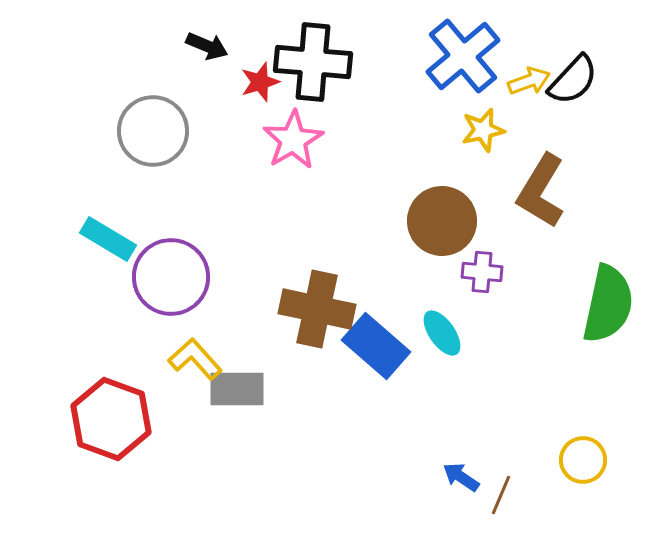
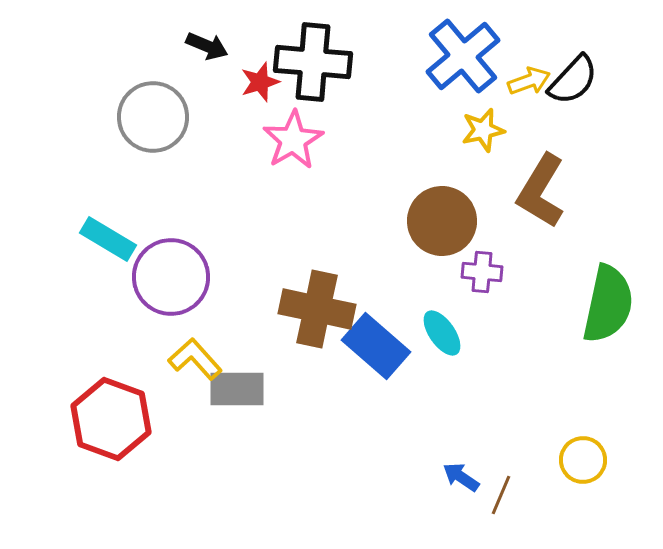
gray circle: moved 14 px up
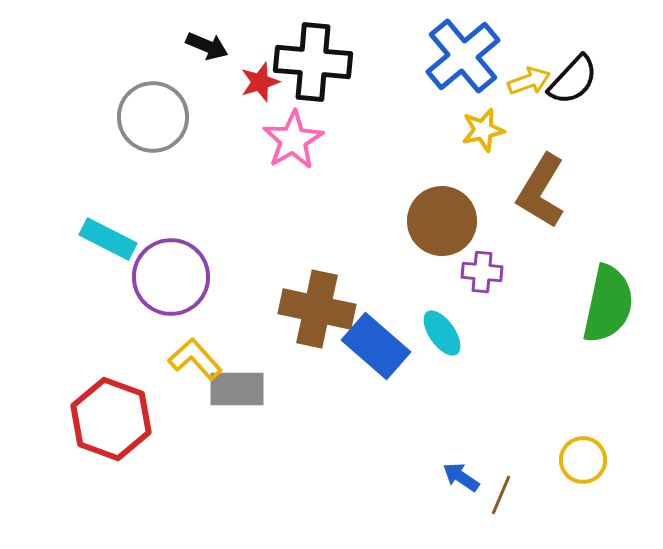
cyan rectangle: rotated 4 degrees counterclockwise
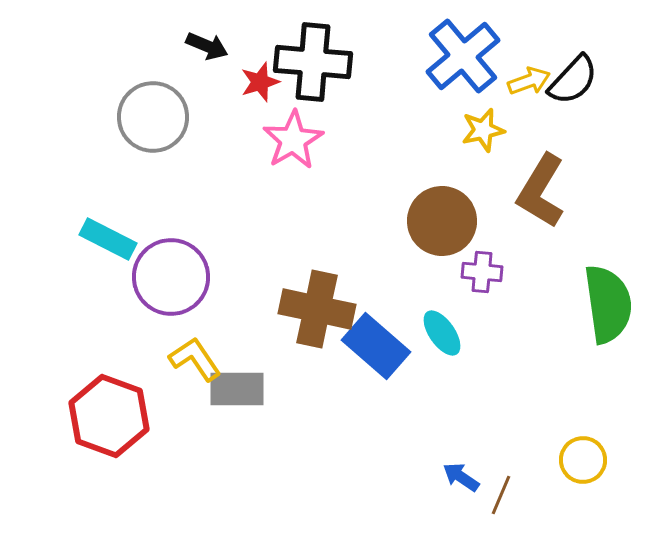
green semicircle: rotated 20 degrees counterclockwise
yellow L-shape: rotated 8 degrees clockwise
red hexagon: moved 2 px left, 3 px up
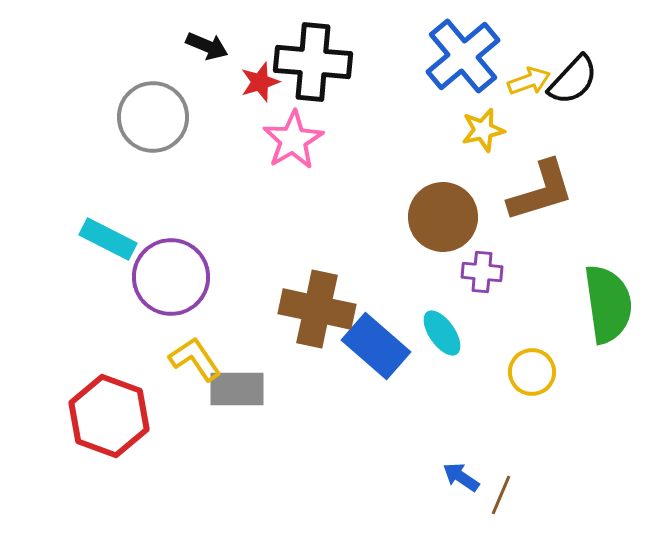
brown L-shape: rotated 138 degrees counterclockwise
brown circle: moved 1 px right, 4 px up
yellow circle: moved 51 px left, 88 px up
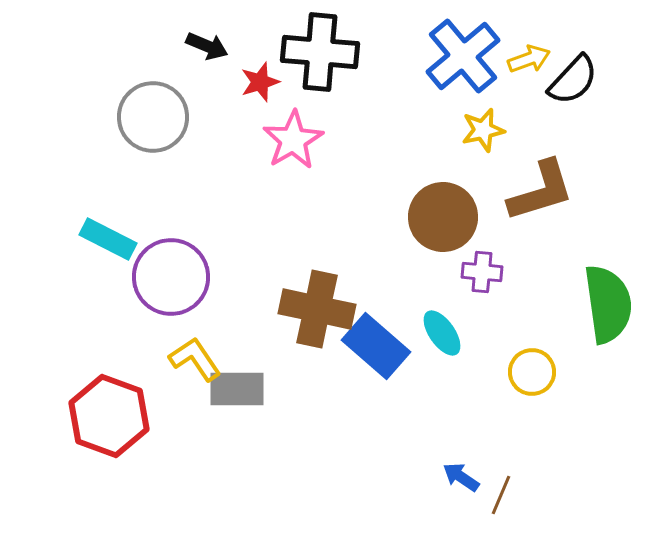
black cross: moved 7 px right, 10 px up
yellow arrow: moved 22 px up
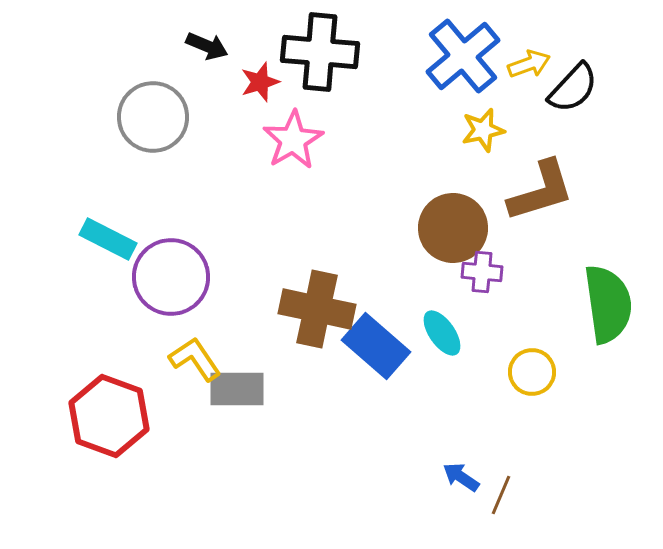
yellow arrow: moved 5 px down
black semicircle: moved 8 px down
brown circle: moved 10 px right, 11 px down
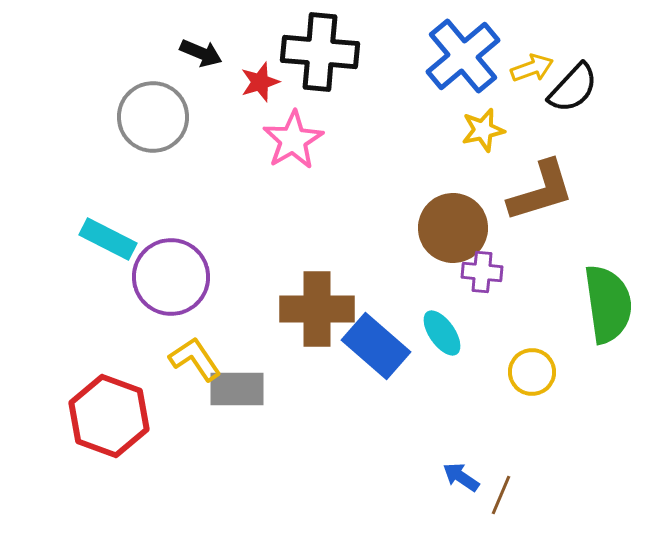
black arrow: moved 6 px left, 7 px down
yellow arrow: moved 3 px right, 4 px down
brown cross: rotated 12 degrees counterclockwise
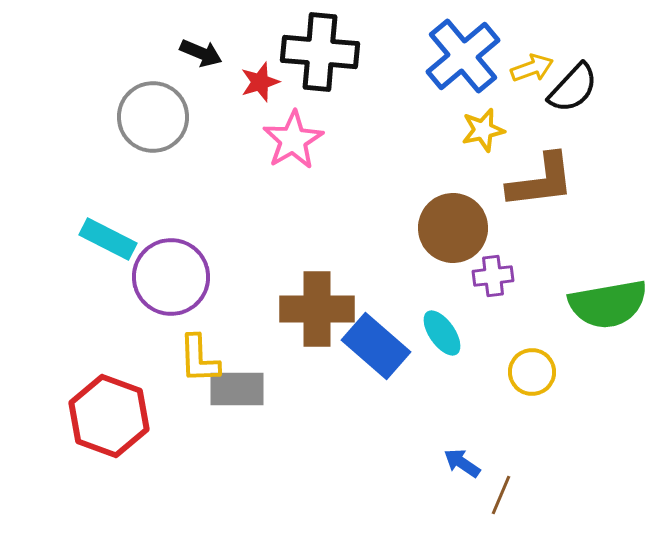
brown L-shape: moved 10 px up; rotated 10 degrees clockwise
purple cross: moved 11 px right, 4 px down; rotated 12 degrees counterclockwise
green semicircle: rotated 88 degrees clockwise
yellow L-shape: moved 4 px right; rotated 148 degrees counterclockwise
blue arrow: moved 1 px right, 14 px up
